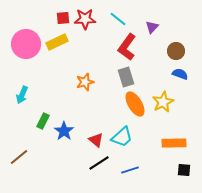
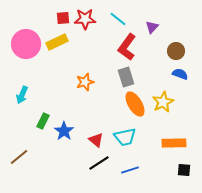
cyan trapezoid: moved 3 px right; rotated 30 degrees clockwise
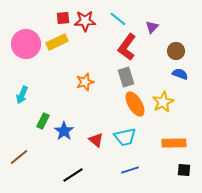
red star: moved 2 px down
black line: moved 26 px left, 12 px down
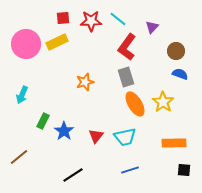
red star: moved 6 px right
yellow star: rotated 10 degrees counterclockwise
red triangle: moved 4 px up; rotated 28 degrees clockwise
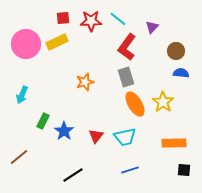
blue semicircle: moved 1 px right, 1 px up; rotated 14 degrees counterclockwise
